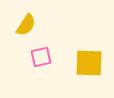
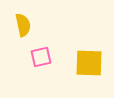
yellow semicircle: moved 3 px left; rotated 45 degrees counterclockwise
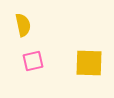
pink square: moved 8 px left, 4 px down
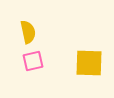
yellow semicircle: moved 5 px right, 7 px down
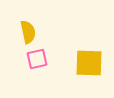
pink square: moved 4 px right, 2 px up
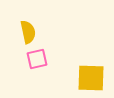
yellow square: moved 2 px right, 15 px down
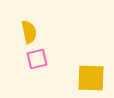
yellow semicircle: moved 1 px right
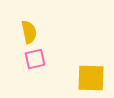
pink square: moved 2 px left
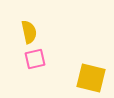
yellow square: rotated 12 degrees clockwise
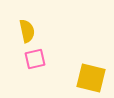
yellow semicircle: moved 2 px left, 1 px up
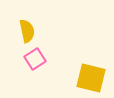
pink square: rotated 20 degrees counterclockwise
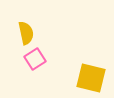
yellow semicircle: moved 1 px left, 2 px down
